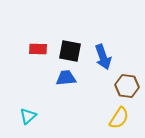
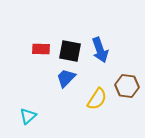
red rectangle: moved 3 px right
blue arrow: moved 3 px left, 7 px up
blue trapezoid: rotated 40 degrees counterclockwise
yellow semicircle: moved 22 px left, 19 px up
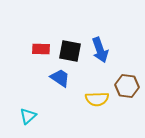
blue trapezoid: moved 6 px left; rotated 80 degrees clockwise
yellow semicircle: rotated 55 degrees clockwise
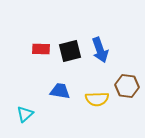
black square: rotated 25 degrees counterclockwise
blue trapezoid: moved 13 px down; rotated 25 degrees counterclockwise
cyan triangle: moved 3 px left, 2 px up
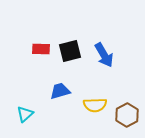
blue arrow: moved 4 px right, 5 px down; rotated 10 degrees counterclockwise
brown hexagon: moved 29 px down; rotated 25 degrees clockwise
blue trapezoid: rotated 25 degrees counterclockwise
yellow semicircle: moved 2 px left, 6 px down
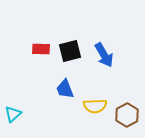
blue trapezoid: moved 5 px right, 2 px up; rotated 95 degrees counterclockwise
yellow semicircle: moved 1 px down
cyan triangle: moved 12 px left
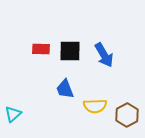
black square: rotated 15 degrees clockwise
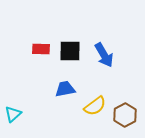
blue trapezoid: rotated 100 degrees clockwise
yellow semicircle: rotated 35 degrees counterclockwise
brown hexagon: moved 2 px left
